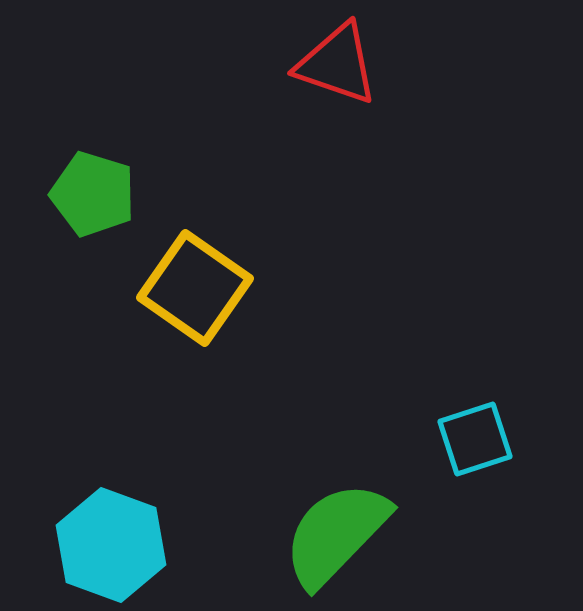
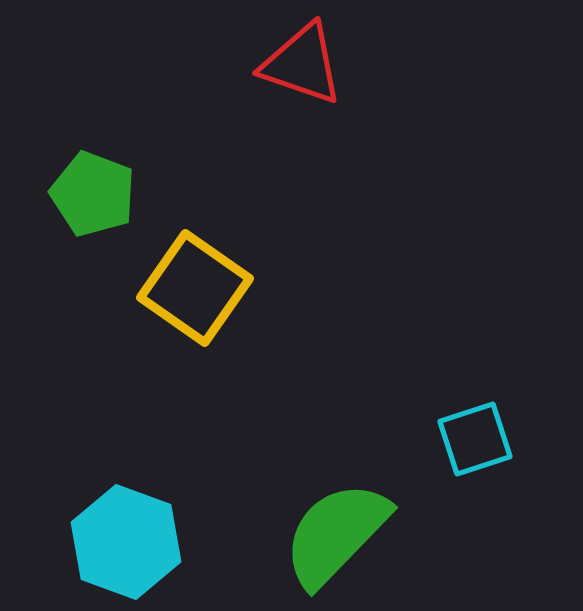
red triangle: moved 35 px left
green pentagon: rotated 4 degrees clockwise
cyan hexagon: moved 15 px right, 3 px up
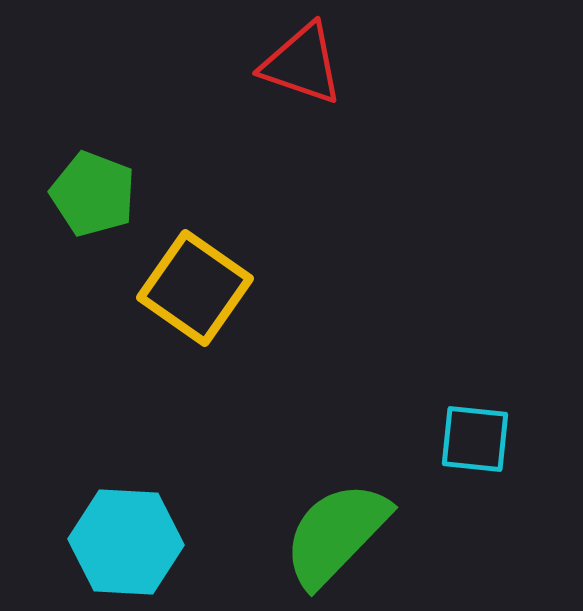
cyan square: rotated 24 degrees clockwise
cyan hexagon: rotated 17 degrees counterclockwise
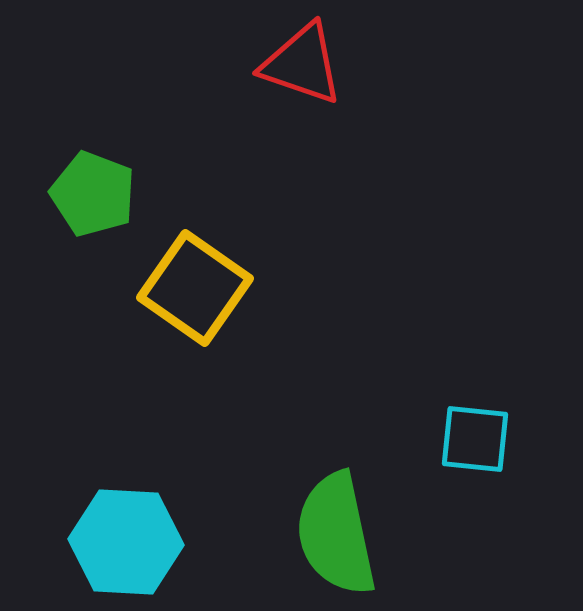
green semicircle: rotated 56 degrees counterclockwise
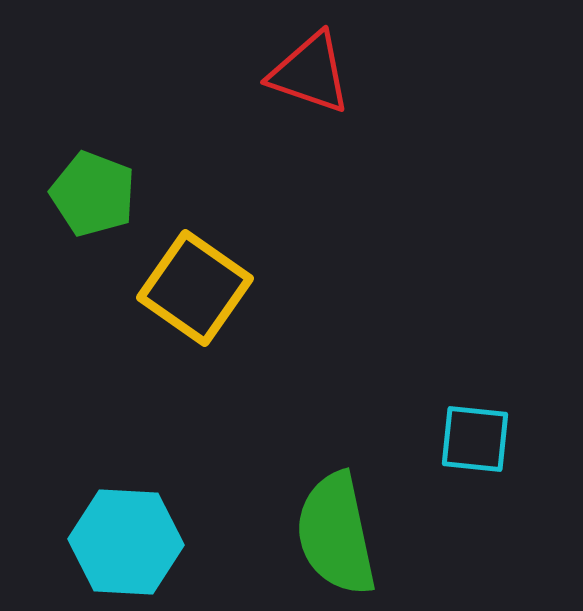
red triangle: moved 8 px right, 9 px down
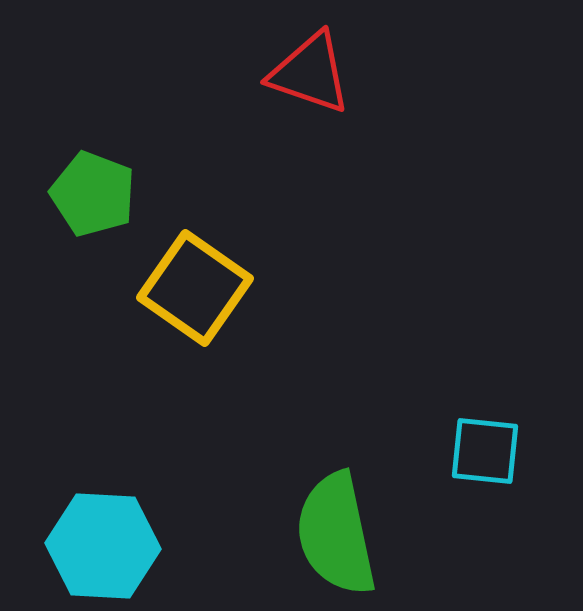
cyan square: moved 10 px right, 12 px down
cyan hexagon: moved 23 px left, 4 px down
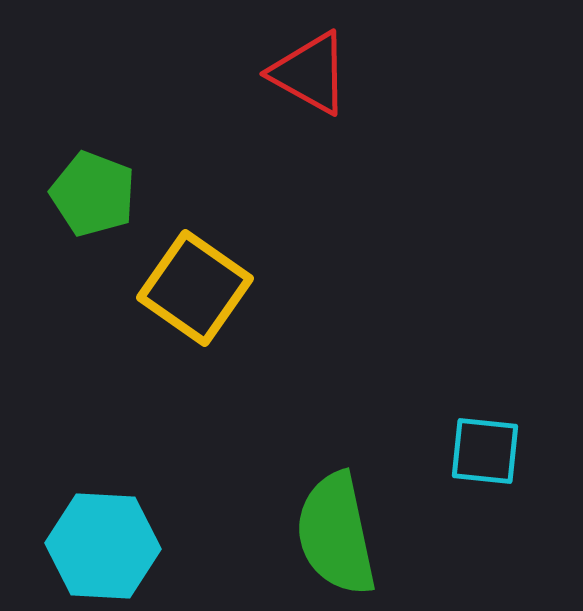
red triangle: rotated 10 degrees clockwise
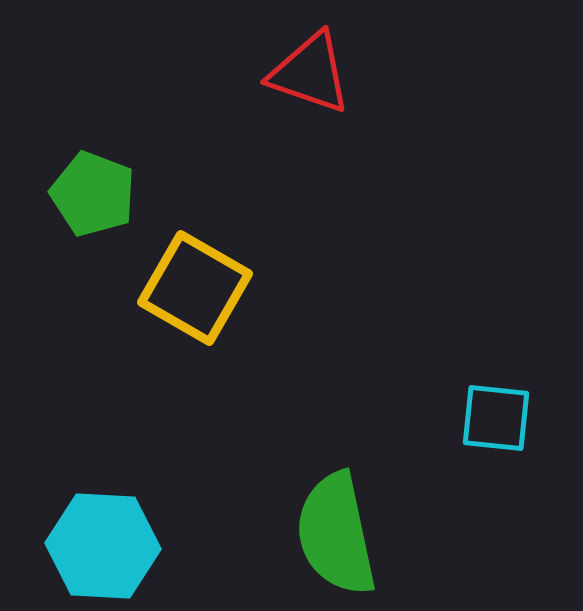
red triangle: rotated 10 degrees counterclockwise
yellow square: rotated 5 degrees counterclockwise
cyan square: moved 11 px right, 33 px up
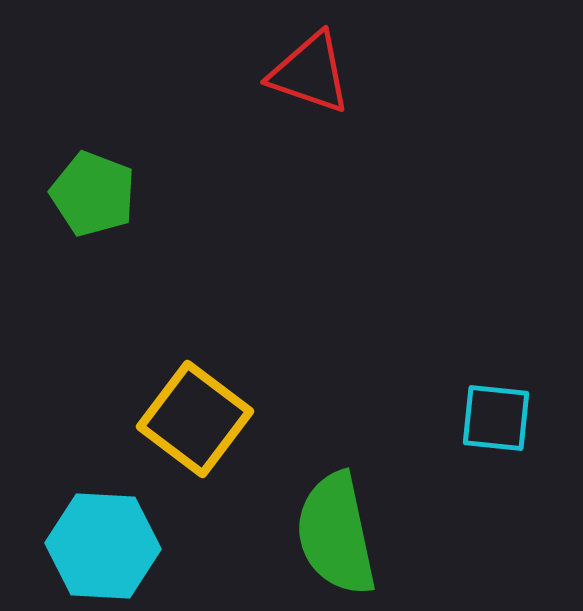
yellow square: moved 131 px down; rotated 7 degrees clockwise
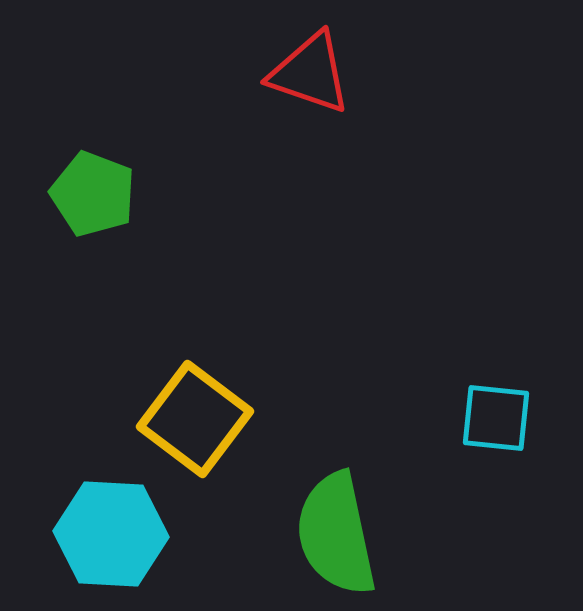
cyan hexagon: moved 8 px right, 12 px up
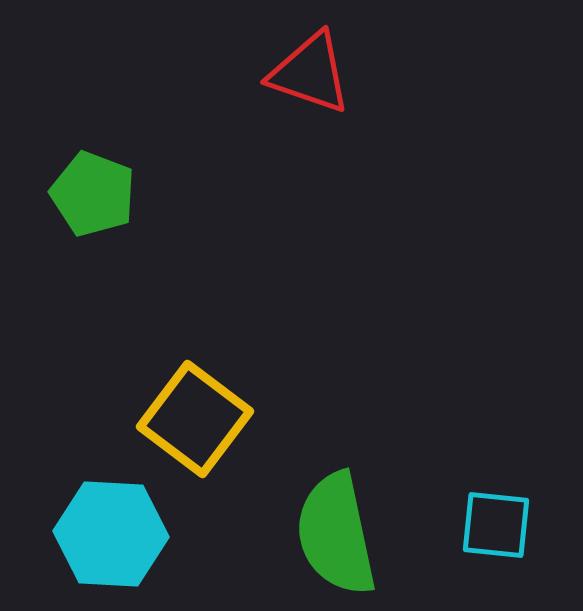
cyan square: moved 107 px down
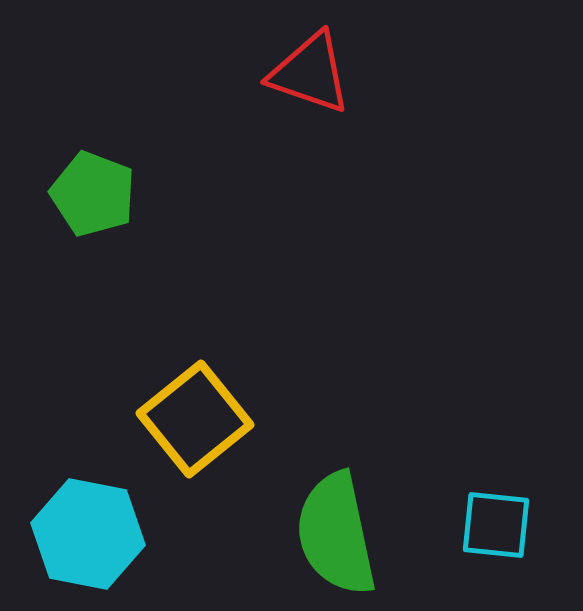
yellow square: rotated 14 degrees clockwise
cyan hexagon: moved 23 px left; rotated 8 degrees clockwise
